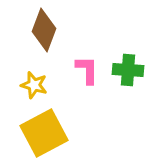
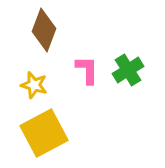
green cross: rotated 36 degrees counterclockwise
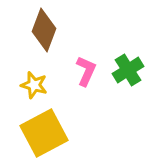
pink L-shape: moved 1 px left, 1 px down; rotated 24 degrees clockwise
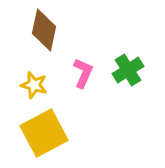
brown diamond: rotated 9 degrees counterclockwise
pink L-shape: moved 3 px left, 2 px down
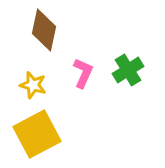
yellow star: moved 1 px left
yellow square: moved 7 px left, 1 px down
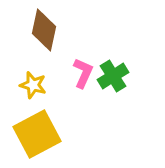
green cross: moved 15 px left, 6 px down
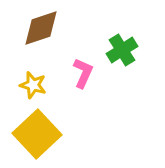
brown diamond: moved 3 px left, 2 px up; rotated 60 degrees clockwise
green cross: moved 9 px right, 26 px up
yellow square: rotated 15 degrees counterclockwise
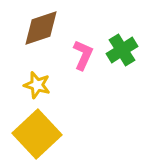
pink L-shape: moved 18 px up
yellow star: moved 4 px right
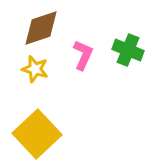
green cross: moved 6 px right; rotated 36 degrees counterclockwise
yellow star: moved 2 px left, 16 px up
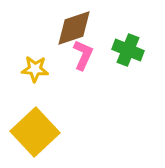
brown diamond: moved 33 px right
yellow star: rotated 12 degrees counterclockwise
yellow square: moved 2 px left, 2 px up
